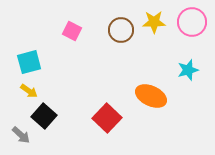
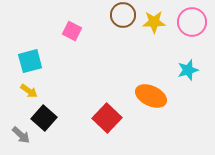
brown circle: moved 2 px right, 15 px up
cyan square: moved 1 px right, 1 px up
black square: moved 2 px down
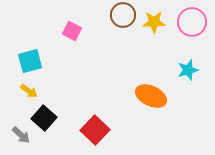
red square: moved 12 px left, 12 px down
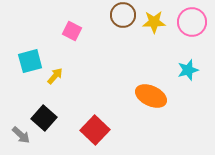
yellow arrow: moved 26 px right, 15 px up; rotated 84 degrees counterclockwise
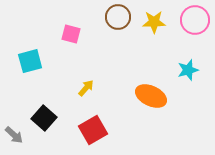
brown circle: moved 5 px left, 2 px down
pink circle: moved 3 px right, 2 px up
pink square: moved 1 px left, 3 px down; rotated 12 degrees counterclockwise
yellow arrow: moved 31 px right, 12 px down
red square: moved 2 px left; rotated 16 degrees clockwise
gray arrow: moved 7 px left
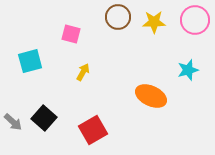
yellow arrow: moved 3 px left, 16 px up; rotated 12 degrees counterclockwise
gray arrow: moved 1 px left, 13 px up
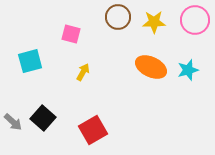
orange ellipse: moved 29 px up
black square: moved 1 px left
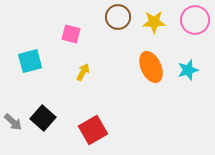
orange ellipse: rotated 40 degrees clockwise
